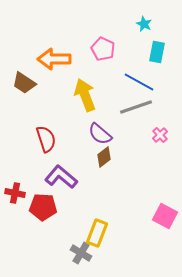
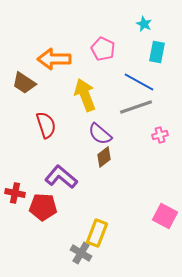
pink cross: rotated 28 degrees clockwise
red semicircle: moved 14 px up
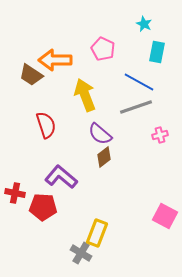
orange arrow: moved 1 px right, 1 px down
brown trapezoid: moved 7 px right, 8 px up
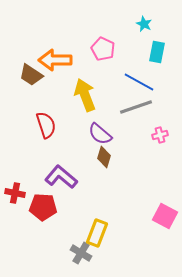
brown diamond: rotated 35 degrees counterclockwise
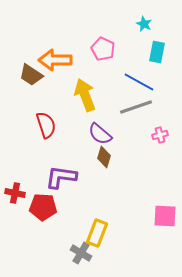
purple L-shape: rotated 32 degrees counterclockwise
pink square: rotated 25 degrees counterclockwise
